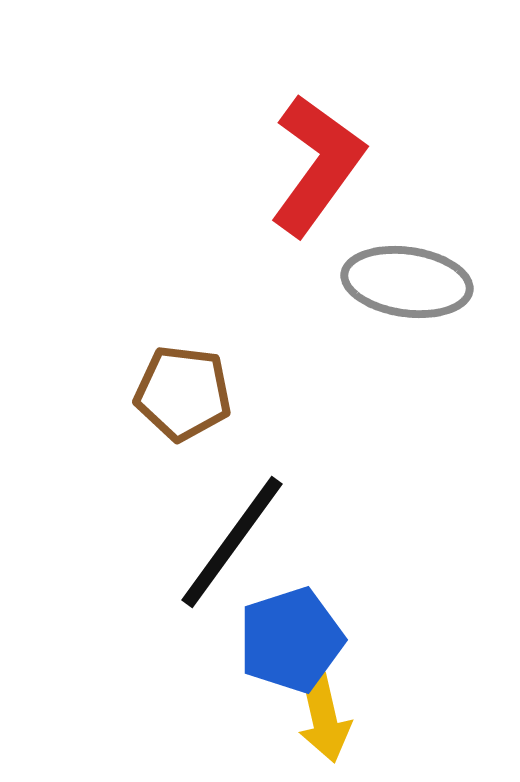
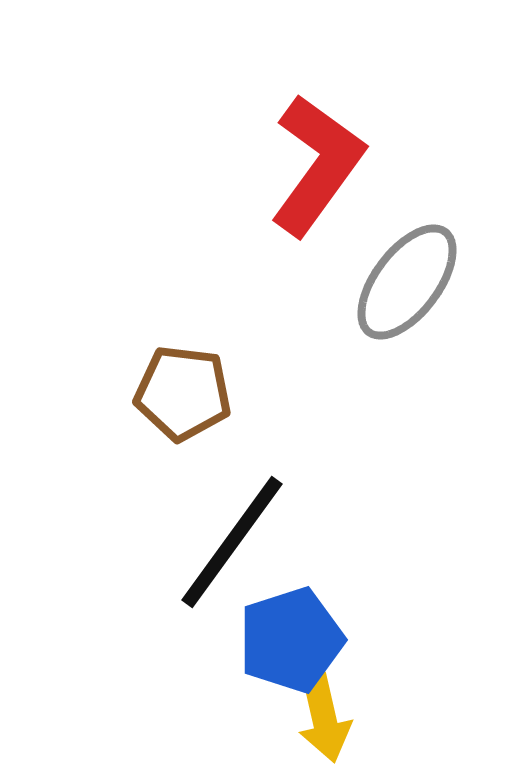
gray ellipse: rotated 61 degrees counterclockwise
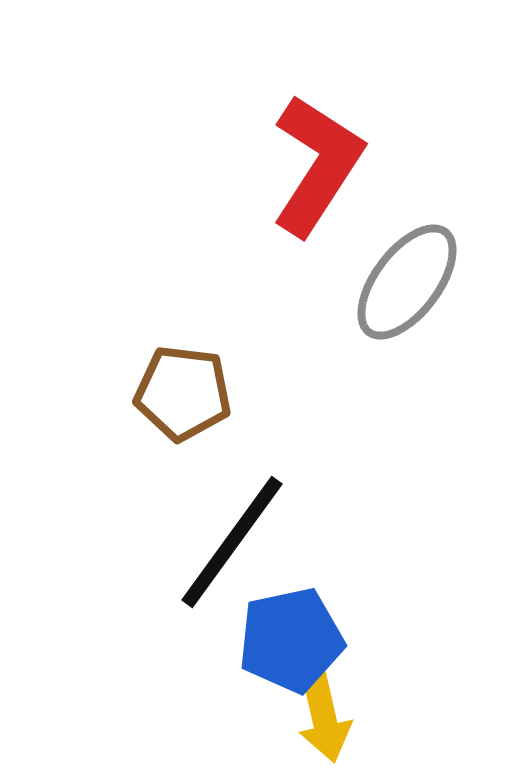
red L-shape: rotated 3 degrees counterclockwise
blue pentagon: rotated 6 degrees clockwise
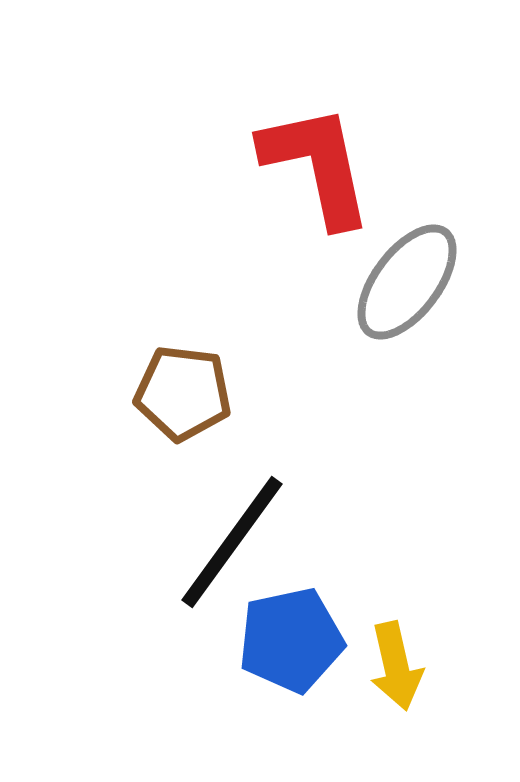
red L-shape: rotated 45 degrees counterclockwise
yellow arrow: moved 72 px right, 52 px up
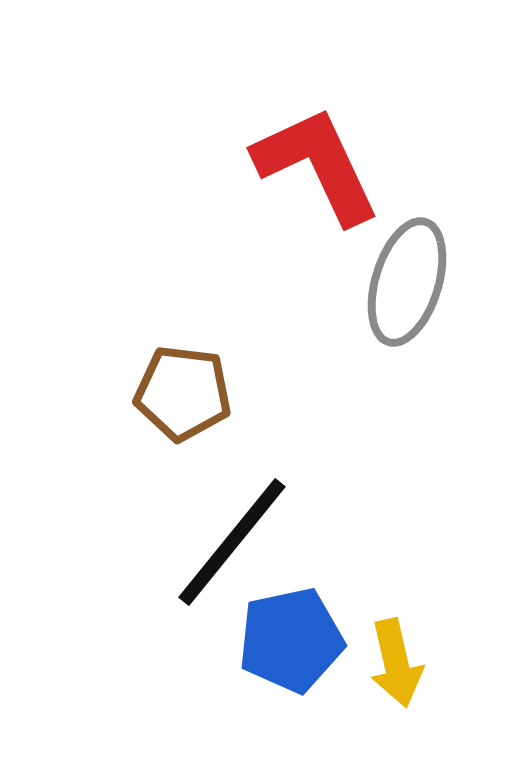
red L-shape: rotated 13 degrees counterclockwise
gray ellipse: rotated 20 degrees counterclockwise
black line: rotated 3 degrees clockwise
yellow arrow: moved 3 px up
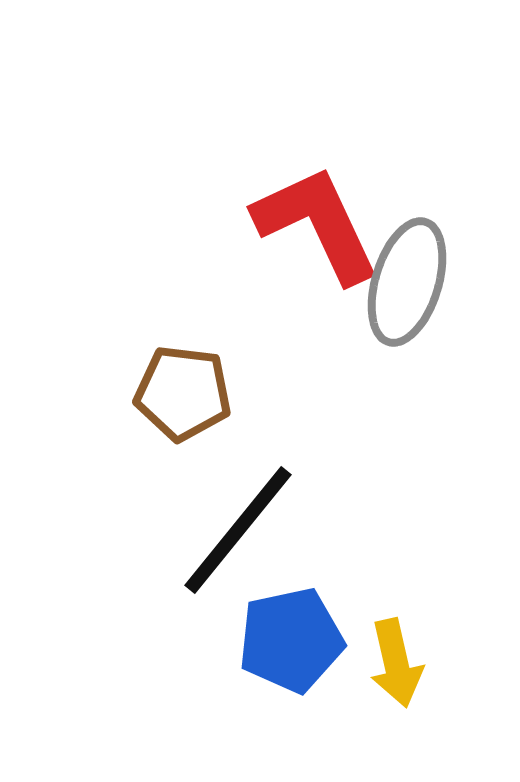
red L-shape: moved 59 px down
black line: moved 6 px right, 12 px up
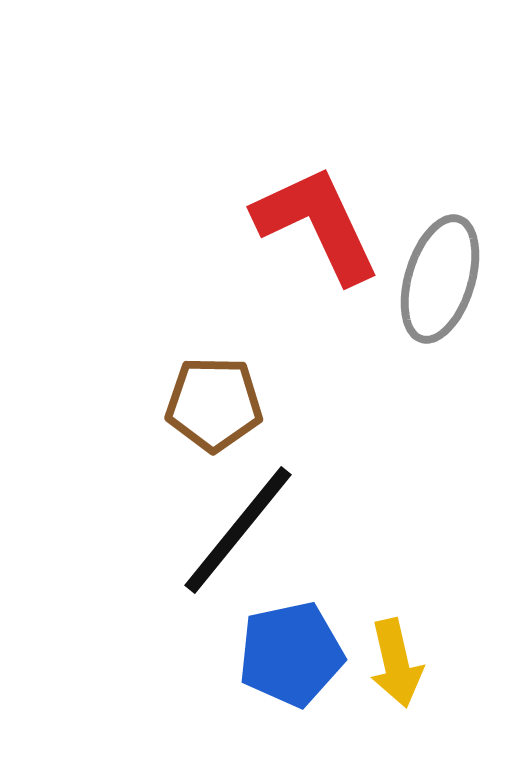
gray ellipse: moved 33 px right, 3 px up
brown pentagon: moved 31 px right, 11 px down; rotated 6 degrees counterclockwise
blue pentagon: moved 14 px down
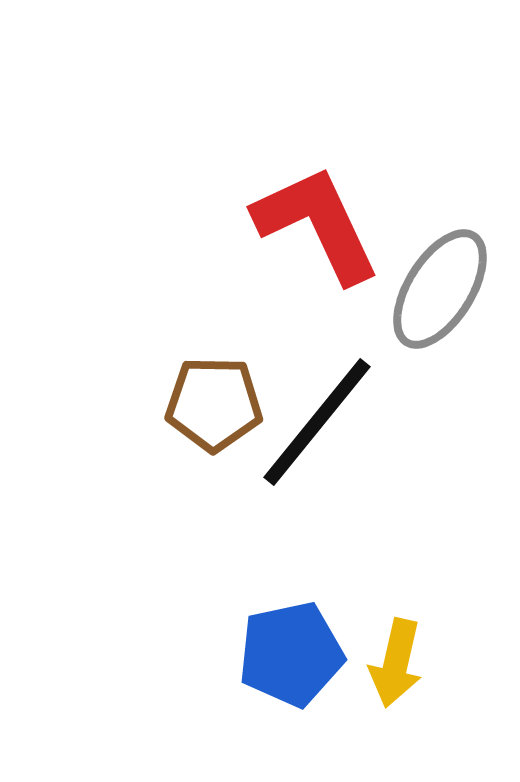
gray ellipse: moved 10 px down; rotated 15 degrees clockwise
black line: moved 79 px right, 108 px up
yellow arrow: rotated 26 degrees clockwise
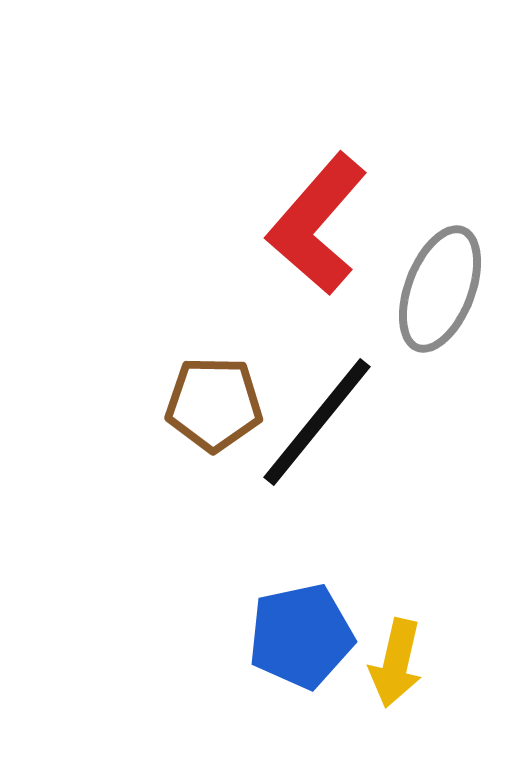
red L-shape: rotated 114 degrees counterclockwise
gray ellipse: rotated 11 degrees counterclockwise
blue pentagon: moved 10 px right, 18 px up
